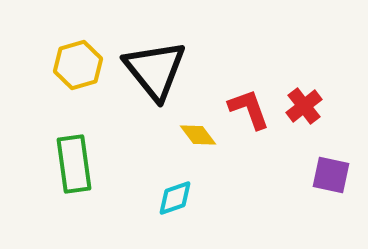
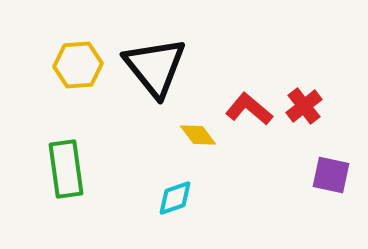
yellow hexagon: rotated 12 degrees clockwise
black triangle: moved 3 px up
red L-shape: rotated 30 degrees counterclockwise
green rectangle: moved 8 px left, 5 px down
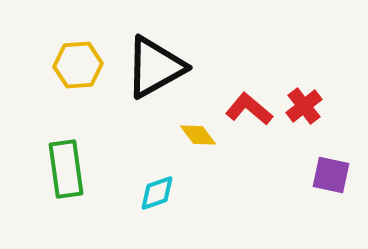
black triangle: rotated 40 degrees clockwise
cyan diamond: moved 18 px left, 5 px up
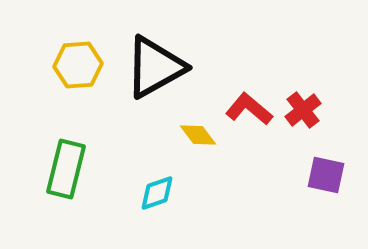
red cross: moved 1 px left, 4 px down
green rectangle: rotated 22 degrees clockwise
purple square: moved 5 px left
